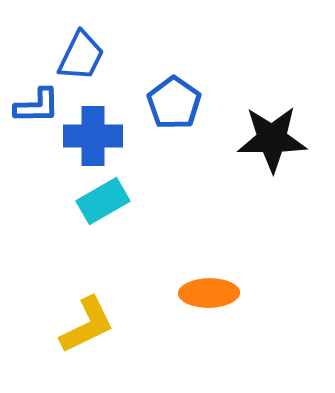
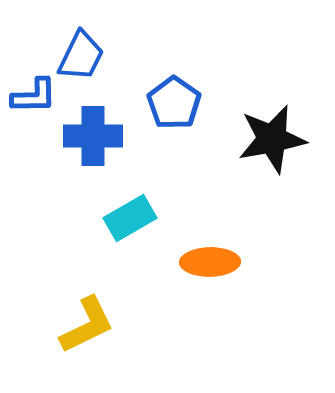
blue L-shape: moved 3 px left, 10 px up
black star: rotated 10 degrees counterclockwise
cyan rectangle: moved 27 px right, 17 px down
orange ellipse: moved 1 px right, 31 px up
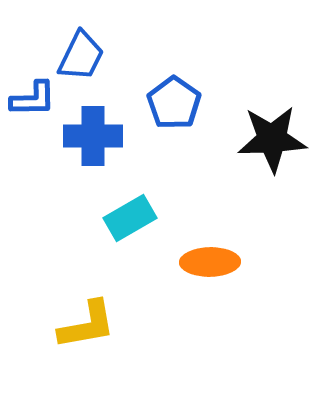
blue L-shape: moved 1 px left, 3 px down
black star: rotated 8 degrees clockwise
yellow L-shape: rotated 16 degrees clockwise
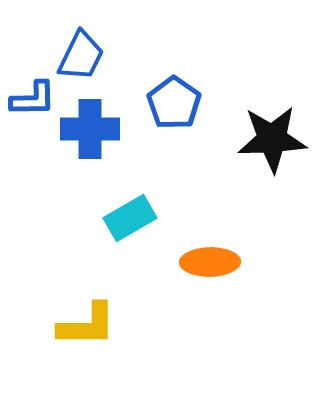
blue cross: moved 3 px left, 7 px up
yellow L-shape: rotated 10 degrees clockwise
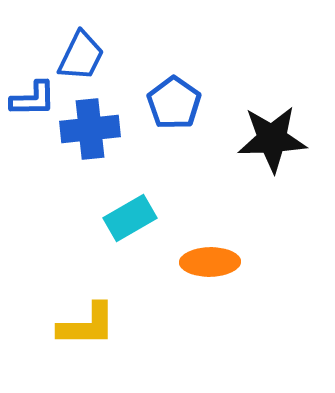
blue cross: rotated 6 degrees counterclockwise
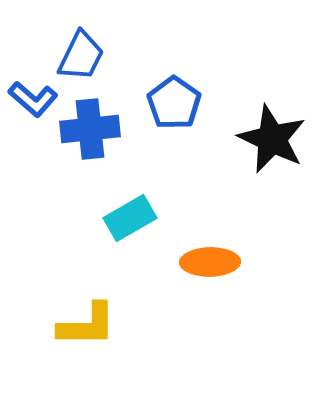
blue L-shape: rotated 42 degrees clockwise
black star: rotated 28 degrees clockwise
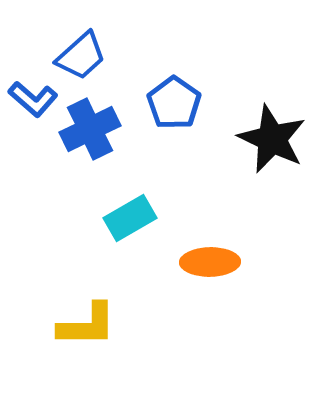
blue trapezoid: rotated 22 degrees clockwise
blue cross: rotated 20 degrees counterclockwise
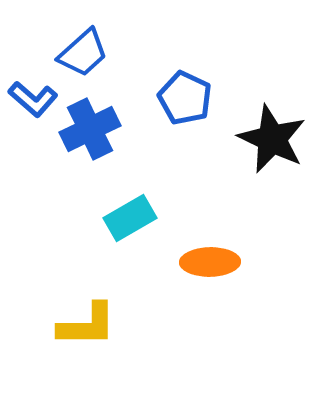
blue trapezoid: moved 2 px right, 3 px up
blue pentagon: moved 11 px right, 5 px up; rotated 10 degrees counterclockwise
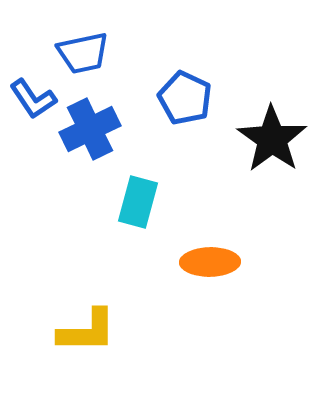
blue trapezoid: rotated 30 degrees clockwise
blue L-shape: rotated 15 degrees clockwise
black star: rotated 10 degrees clockwise
cyan rectangle: moved 8 px right, 16 px up; rotated 45 degrees counterclockwise
yellow L-shape: moved 6 px down
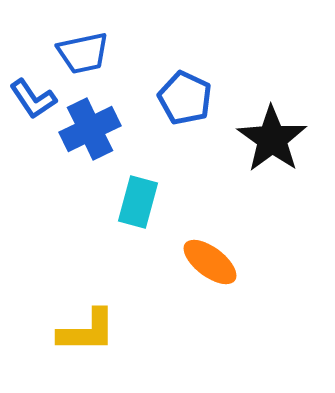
orange ellipse: rotated 38 degrees clockwise
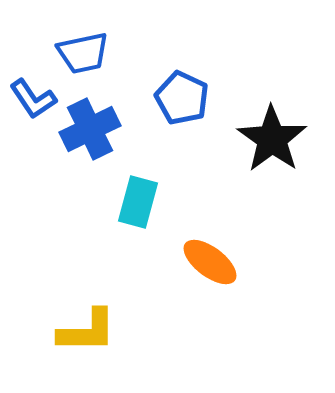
blue pentagon: moved 3 px left
